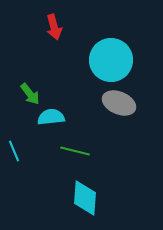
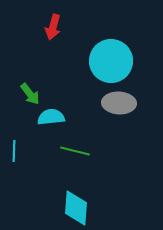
red arrow: moved 1 px left; rotated 30 degrees clockwise
cyan circle: moved 1 px down
gray ellipse: rotated 20 degrees counterclockwise
cyan line: rotated 25 degrees clockwise
cyan diamond: moved 9 px left, 10 px down
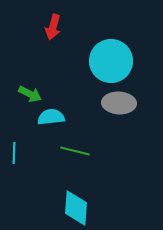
green arrow: rotated 25 degrees counterclockwise
cyan line: moved 2 px down
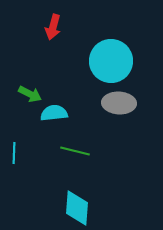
cyan semicircle: moved 3 px right, 4 px up
cyan diamond: moved 1 px right
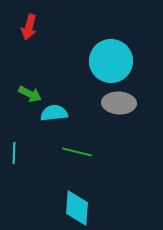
red arrow: moved 24 px left
green line: moved 2 px right, 1 px down
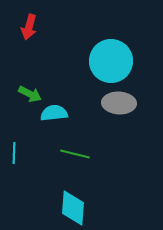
green line: moved 2 px left, 2 px down
cyan diamond: moved 4 px left
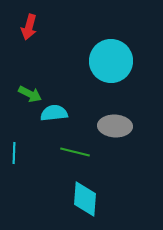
gray ellipse: moved 4 px left, 23 px down
green line: moved 2 px up
cyan diamond: moved 12 px right, 9 px up
